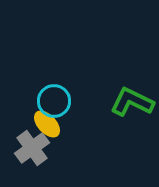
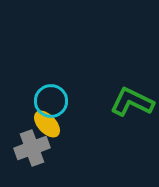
cyan circle: moved 3 px left
gray cross: rotated 16 degrees clockwise
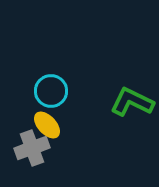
cyan circle: moved 10 px up
yellow ellipse: moved 1 px down
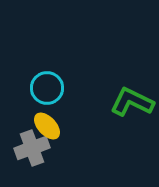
cyan circle: moved 4 px left, 3 px up
yellow ellipse: moved 1 px down
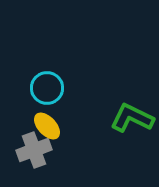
green L-shape: moved 16 px down
gray cross: moved 2 px right, 2 px down
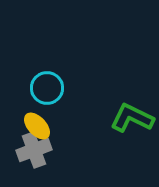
yellow ellipse: moved 10 px left
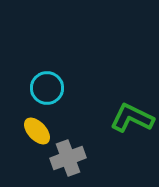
yellow ellipse: moved 5 px down
gray cross: moved 34 px right, 8 px down
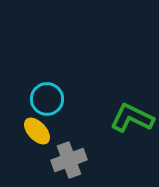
cyan circle: moved 11 px down
gray cross: moved 1 px right, 2 px down
